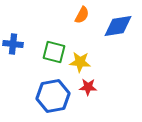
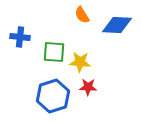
orange semicircle: rotated 120 degrees clockwise
blue diamond: moved 1 px left, 1 px up; rotated 12 degrees clockwise
blue cross: moved 7 px right, 7 px up
green square: rotated 10 degrees counterclockwise
blue hexagon: rotated 8 degrees counterclockwise
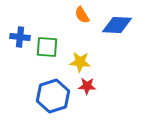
green square: moved 7 px left, 5 px up
red star: moved 1 px left, 1 px up
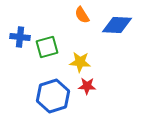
green square: rotated 20 degrees counterclockwise
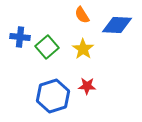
green square: rotated 25 degrees counterclockwise
yellow star: moved 3 px right, 13 px up; rotated 30 degrees clockwise
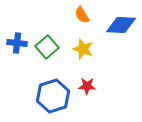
blue diamond: moved 4 px right
blue cross: moved 3 px left, 6 px down
yellow star: rotated 15 degrees counterclockwise
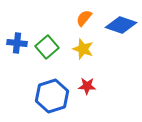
orange semicircle: moved 2 px right, 3 px down; rotated 72 degrees clockwise
blue diamond: rotated 16 degrees clockwise
blue hexagon: moved 1 px left
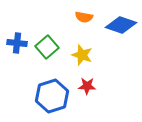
orange semicircle: moved 1 px up; rotated 120 degrees counterclockwise
yellow star: moved 1 px left, 6 px down
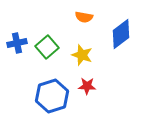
blue diamond: moved 9 px down; rotated 56 degrees counterclockwise
blue cross: rotated 18 degrees counterclockwise
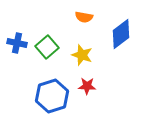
blue cross: rotated 24 degrees clockwise
